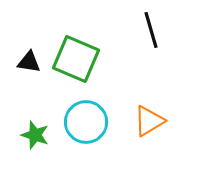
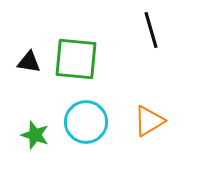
green square: rotated 18 degrees counterclockwise
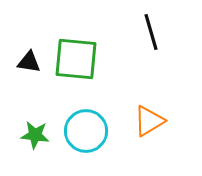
black line: moved 2 px down
cyan circle: moved 9 px down
green star: rotated 12 degrees counterclockwise
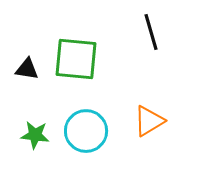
black triangle: moved 2 px left, 7 px down
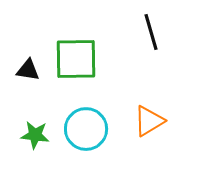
green square: rotated 6 degrees counterclockwise
black triangle: moved 1 px right, 1 px down
cyan circle: moved 2 px up
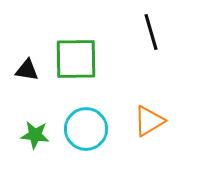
black triangle: moved 1 px left
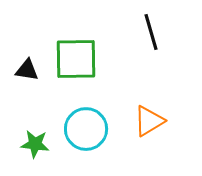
green star: moved 9 px down
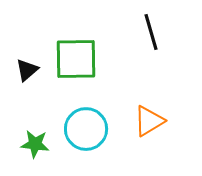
black triangle: rotated 50 degrees counterclockwise
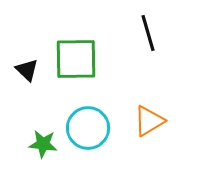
black line: moved 3 px left, 1 px down
black triangle: rotated 35 degrees counterclockwise
cyan circle: moved 2 px right, 1 px up
green star: moved 8 px right
